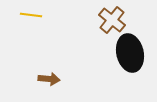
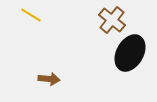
yellow line: rotated 25 degrees clockwise
black ellipse: rotated 42 degrees clockwise
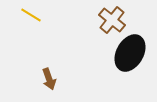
brown arrow: rotated 65 degrees clockwise
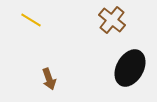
yellow line: moved 5 px down
black ellipse: moved 15 px down
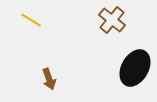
black ellipse: moved 5 px right
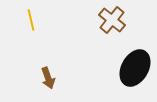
yellow line: rotated 45 degrees clockwise
brown arrow: moved 1 px left, 1 px up
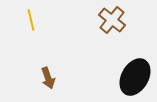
black ellipse: moved 9 px down
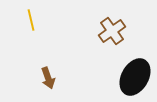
brown cross: moved 11 px down; rotated 16 degrees clockwise
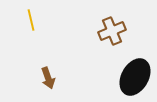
brown cross: rotated 12 degrees clockwise
